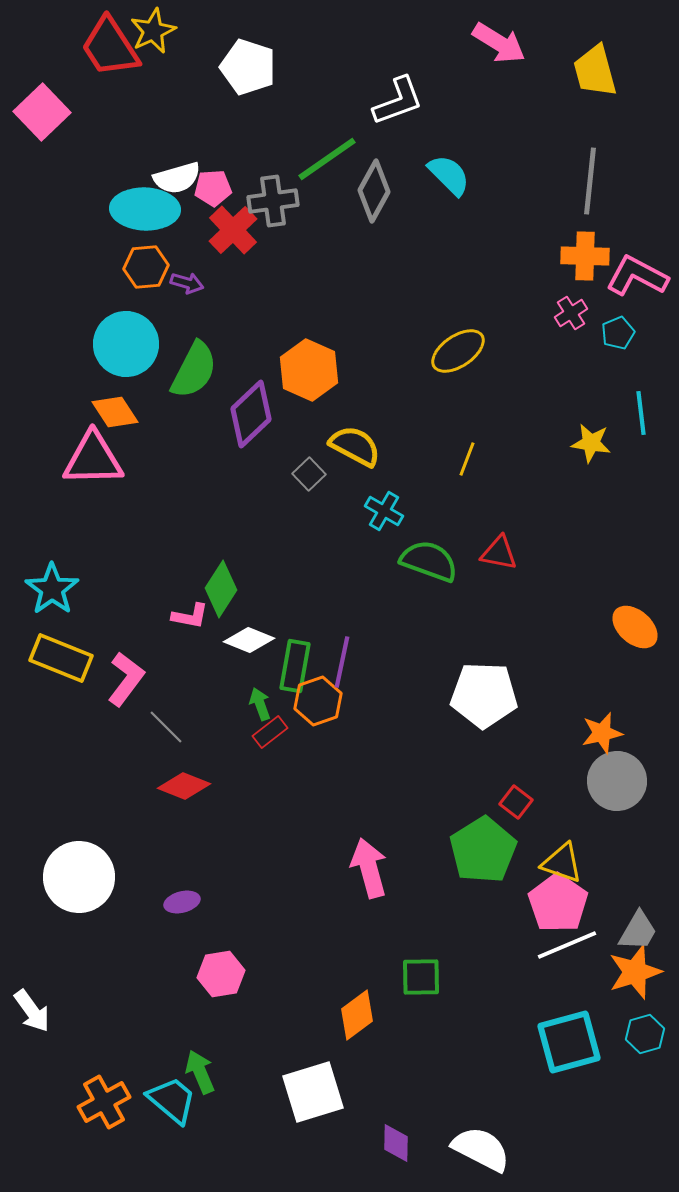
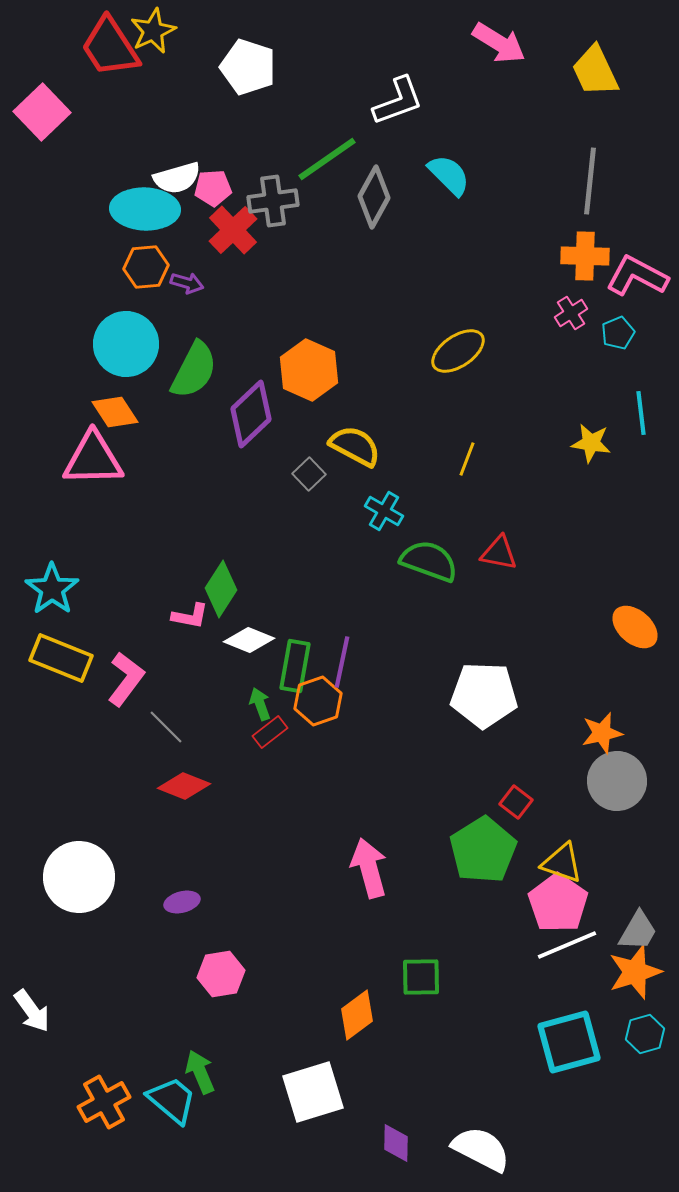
yellow trapezoid at (595, 71): rotated 10 degrees counterclockwise
gray diamond at (374, 191): moved 6 px down
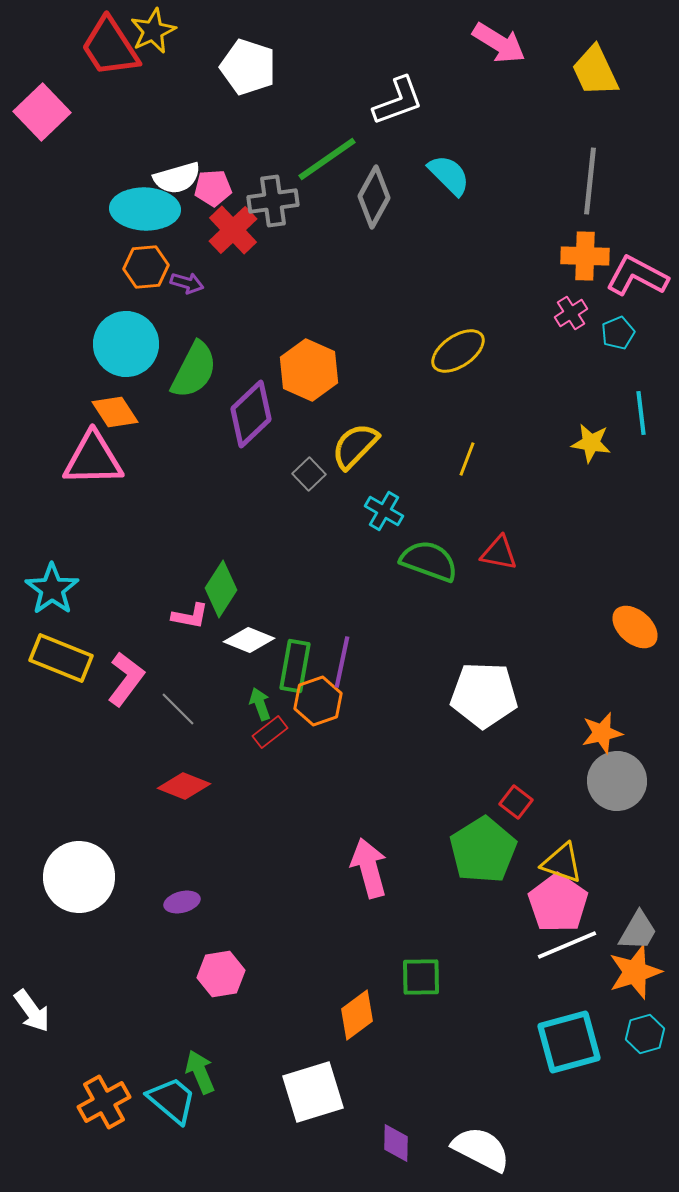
yellow semicircle at (355, 446): rotated 74 degrees counterclockwise
gray line at (166, 727): moved 12 px right, 18 px up
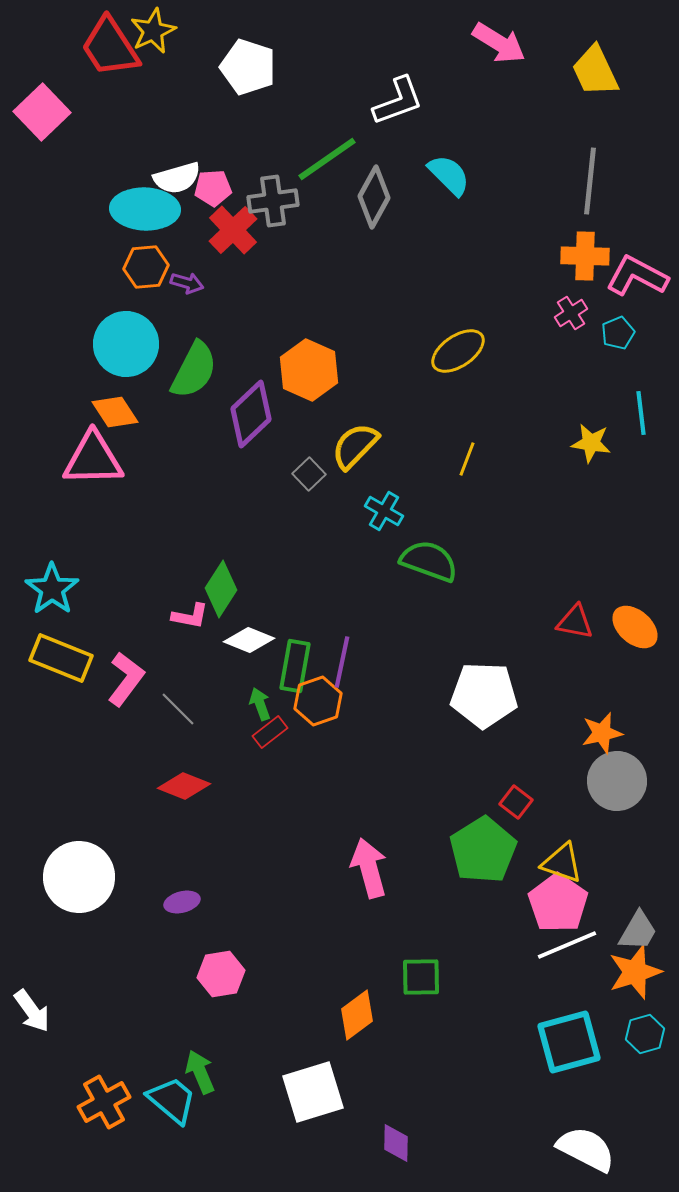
red triangle at (499, 553): moved 76 px right, 69 px down
white semicircle at (481, 1149): moved 105 px right
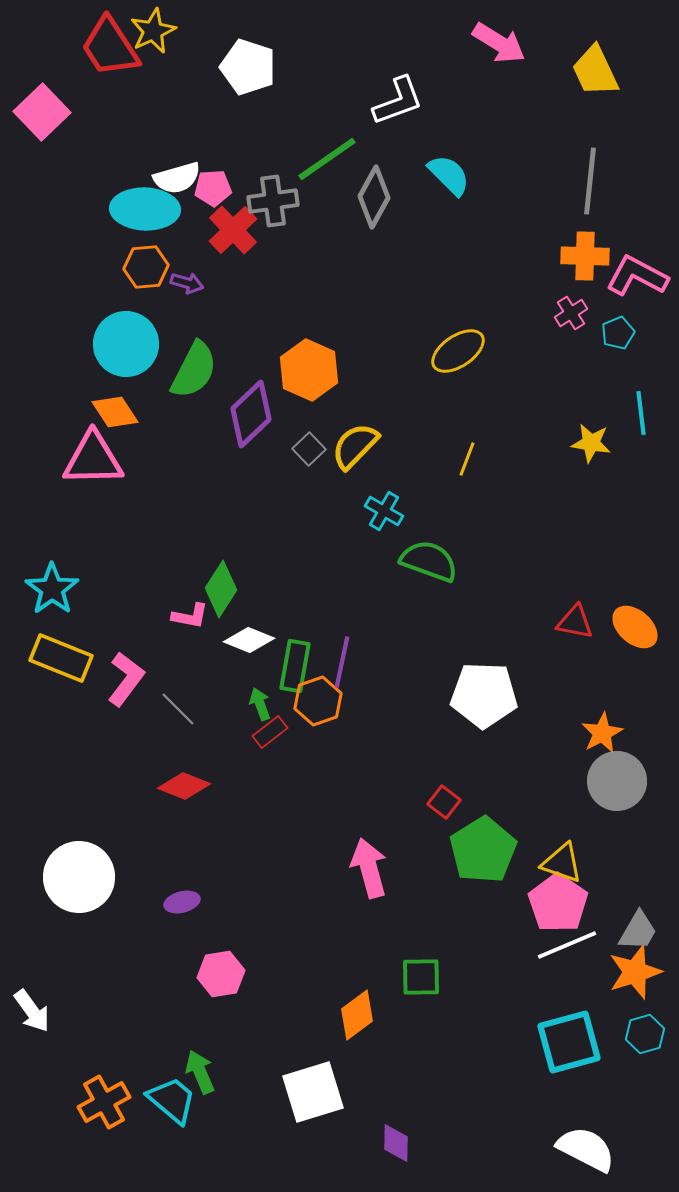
gray square at (309, 474): moved 25 px up
orange star at (602, 733): rotated 15 degrees counterclockwise
red square at (516, 802): moved 72 px left
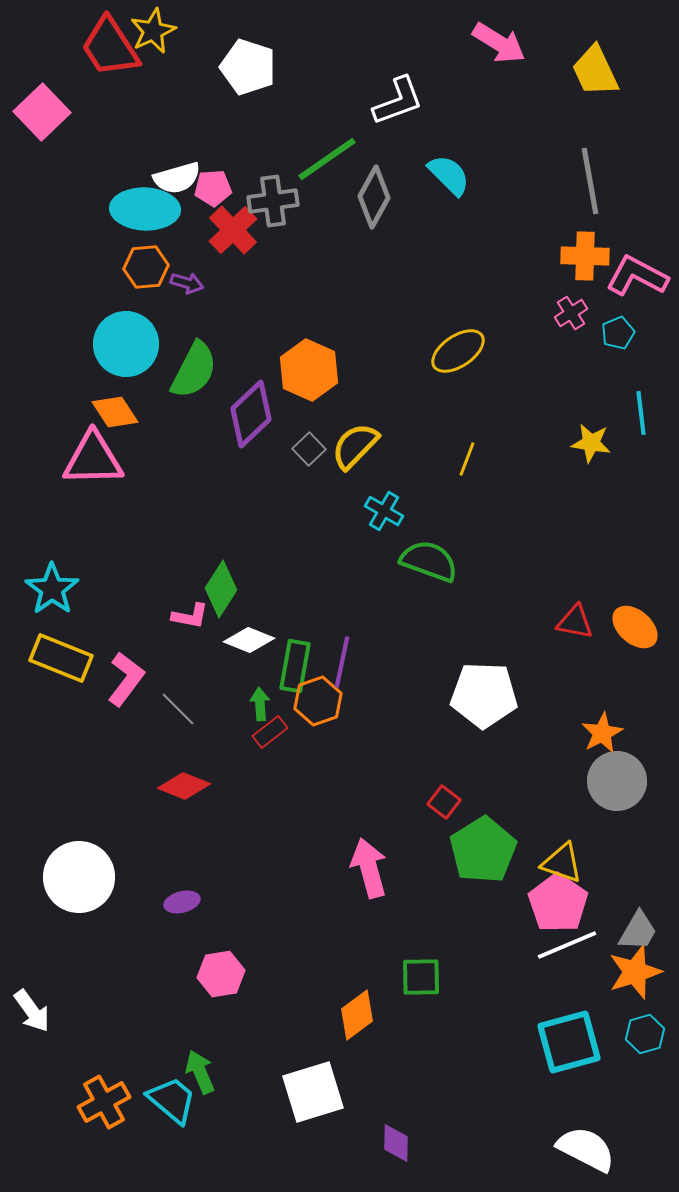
gray line at (590, 181): rotated 16 degrees counterclockwise
green arrow at (260, 704): rotated 16 degrees clockwise
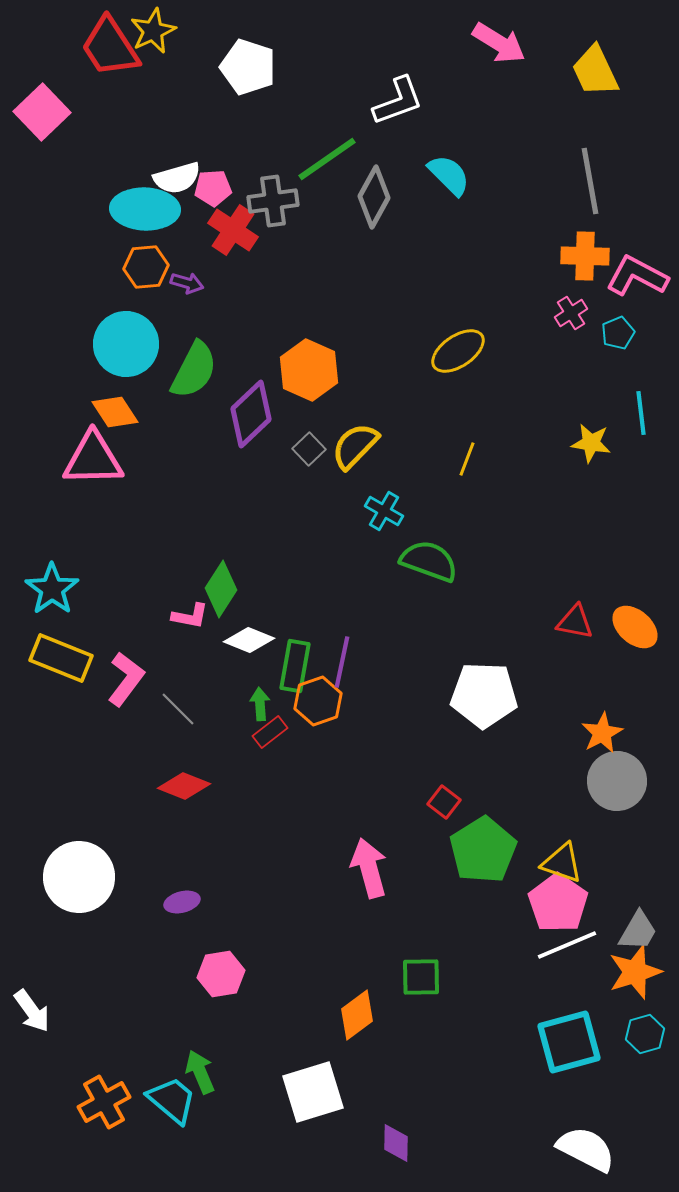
red cross at (233, 230): rotated 12 degrees counterclockwise
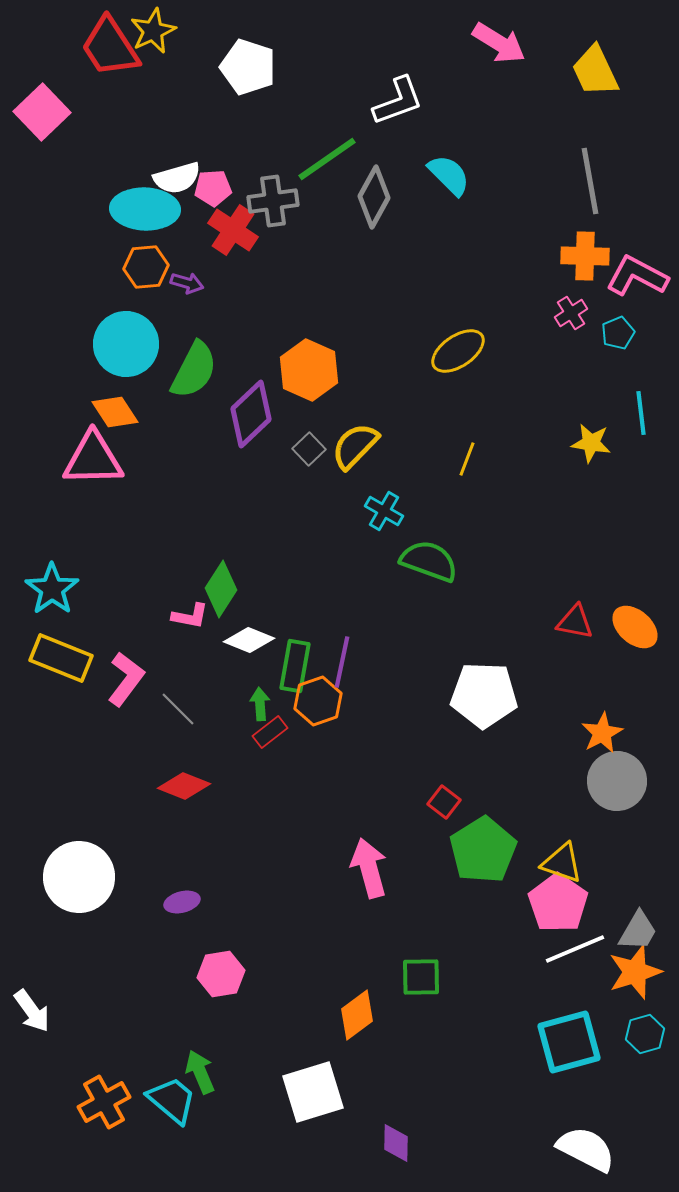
white line at (567, 945): moved 8 px right, 4 px down
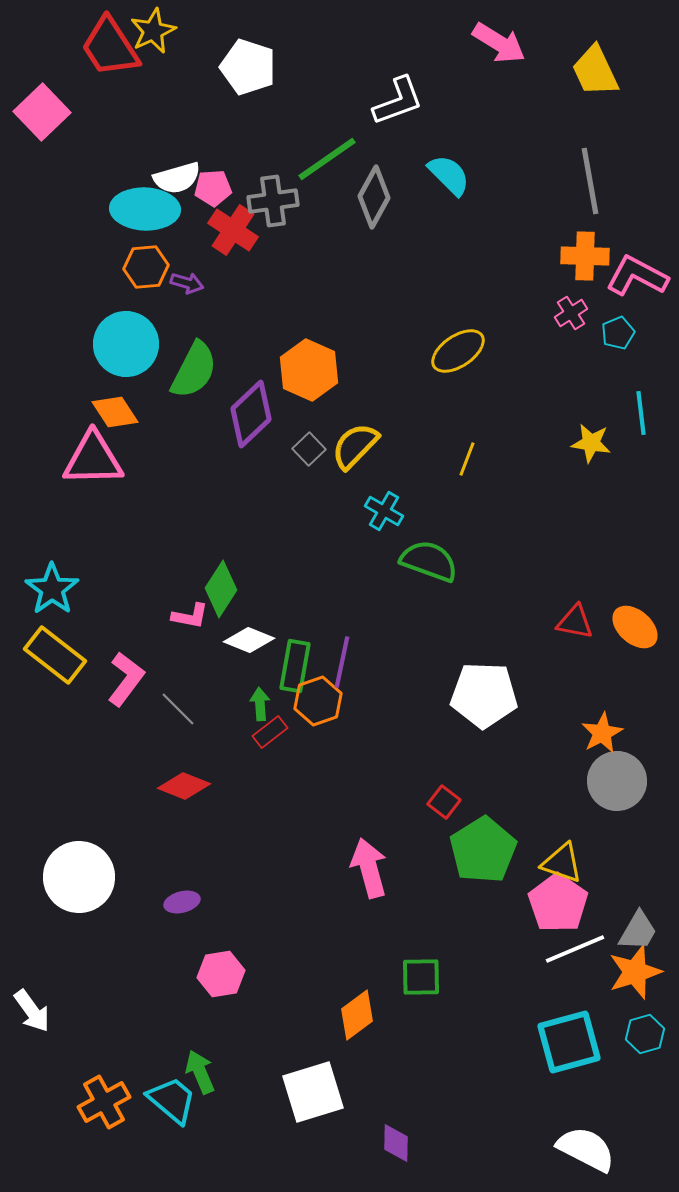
yellow rectangle at (61, 658): moved 6 px left, 3 px up; rotated 16 degrees clockwise
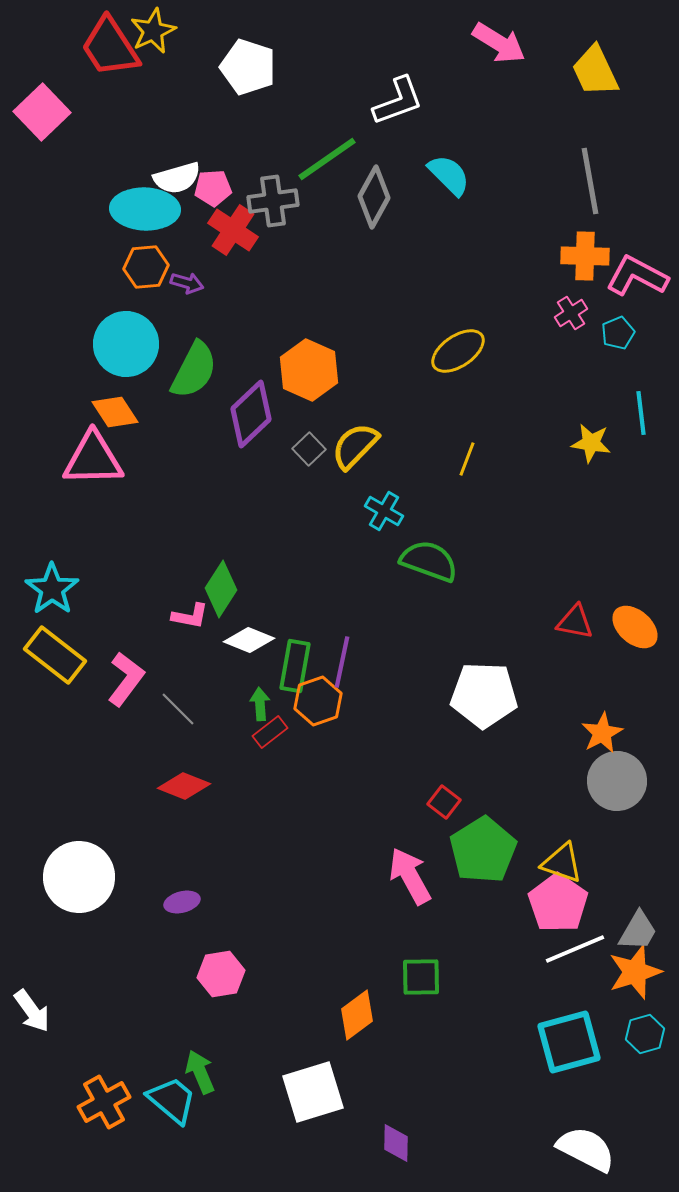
pink arrow at (369, 868): moved 41 px right, 8 px down; rotated 14 degrees counterclockwise
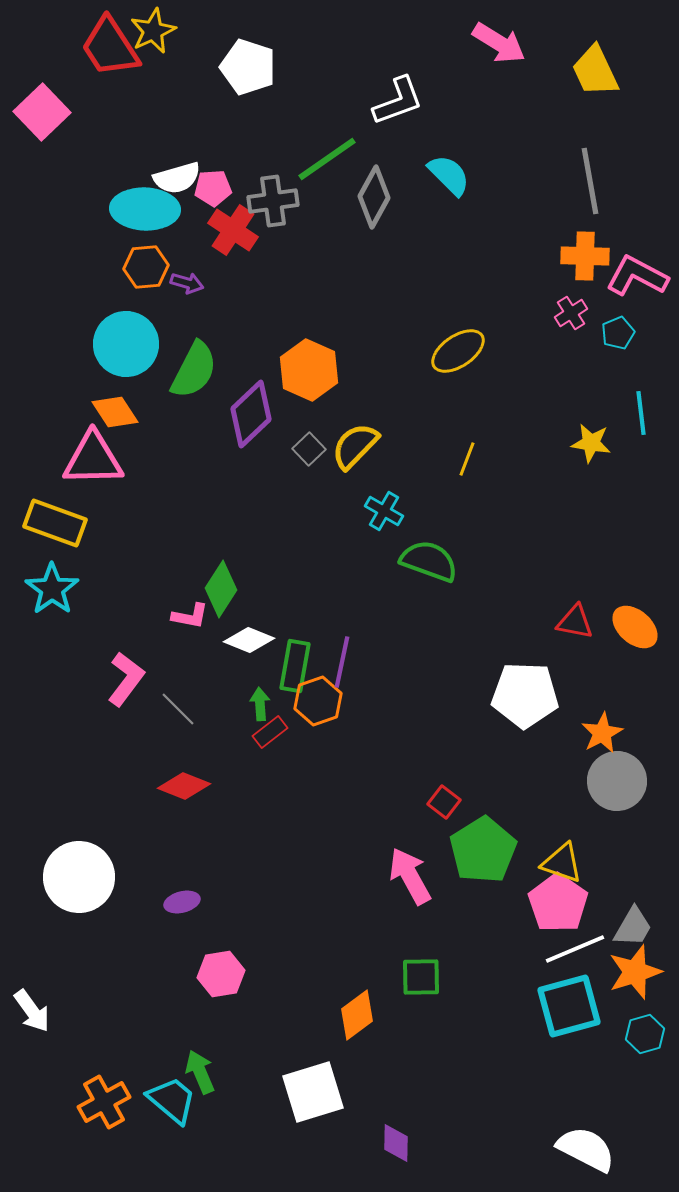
yellow rectangle at (55, 655): moved 132 px up; rotated 18 degrees counterclockwise
white pentagon at (484, 695): moved 41 px right
gray trapezoid at (638, 931): moved 5 px left, 4 px up
cyan square at (569, 1042): moved 36 px up
